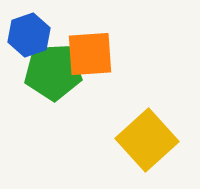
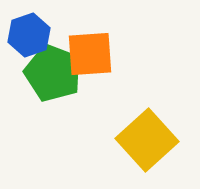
green pentagon: moved 1 px down; rotated 24 degrees clockwise
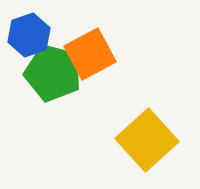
orange square: rotated 24 degrees counterclockwise
green pentagon: rotated 6 degrees counterclockwise
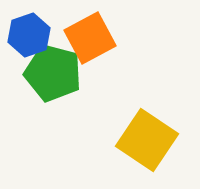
orange square: moved 16 px up
yellow square: rotated 14 degrees counterclockwise
